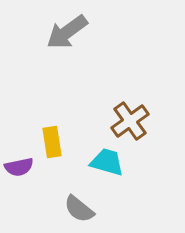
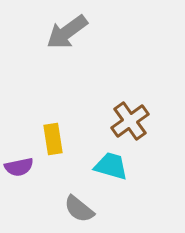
yellow rectangle: moved 1 px right, 3 px up
cyan trapezoid: moved 4 px right, 4 px down
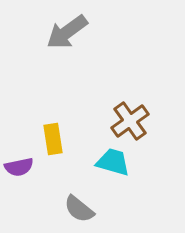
cyan trapezoid: moved 2 px right, 4 px up
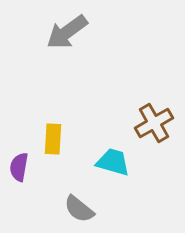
brown cross: moved 24 px right, 2 px down; rotated 6 degrees clockwise
yellow rectangle: rotated 12 degrees clockwise
purple semicircle: rotated 112 degrees clockwise
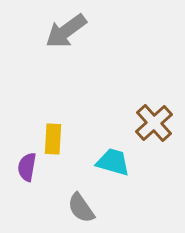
gray arrow: moved 1 px left, 1 px up
brown cross: rotated 12 degrees counterclockwise
purple semicircle: moved 8 px right
gray semicircle: moved 2 px right, 1 px up; rotated 16 degrees clockwise
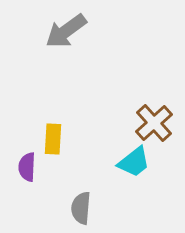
cyan trapezoid: moved 21 px right; rotated 126 degrees clockwise
purple semicircle: rotated 8 degrees counterclockwise
gray semicircle: rotated 40 degrees clockwise
